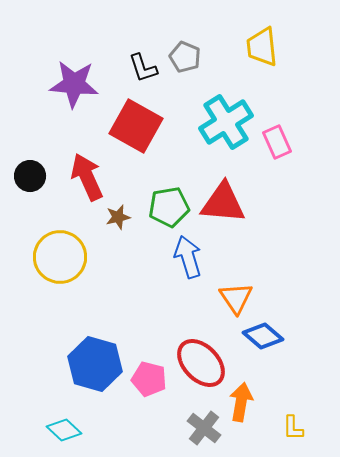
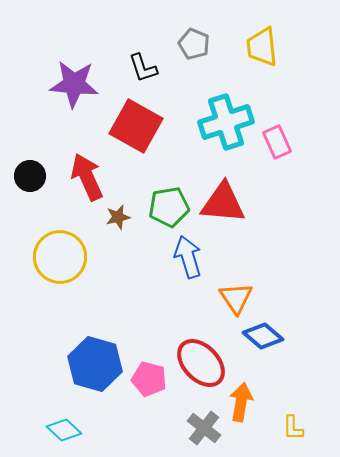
gray pentagon: moved 9 px right, 13 px up
cyan cross: rotated 14 degrees clockwise
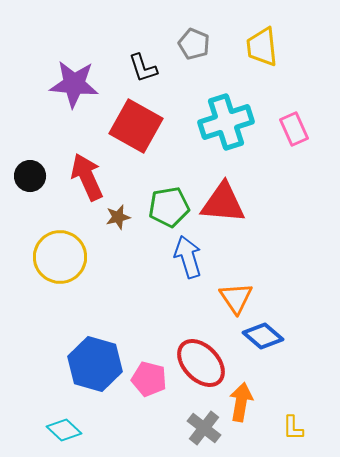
pink rectangle: moved 17 px right, 13 px up
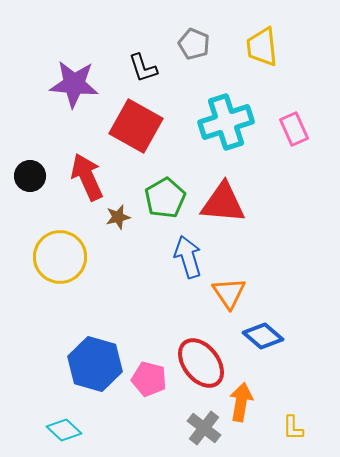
green pentagon: moved 4 px left, 9 px up; rotated 21 degrees counterclockwise
orange triangle: moved 7 px left, 5 px up
red ellipse: rotated 6 degrees clockwise
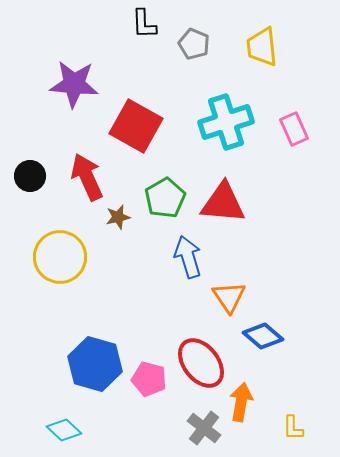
black L-shape: moved 1 px right, 44 px up; rotated 16 degrees clockwise
orange triangle: moved 4 px down
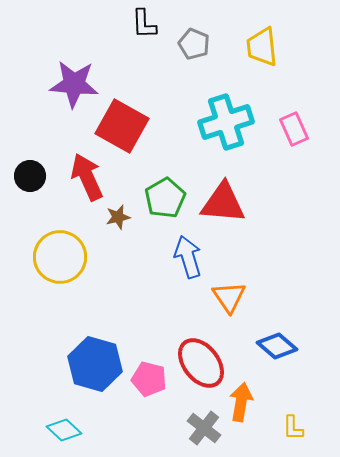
red square: moved 14 px left
blue diamond: moved 14 px right, 10 px down
